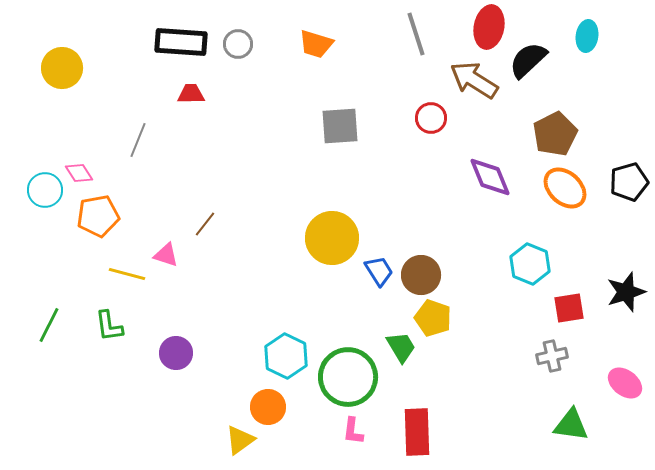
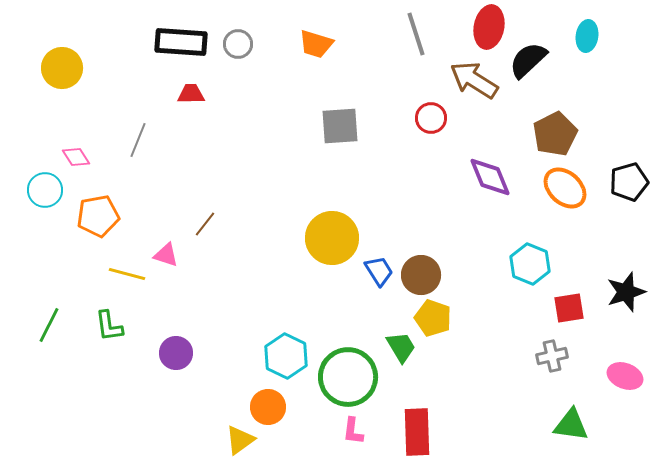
pink diamond at (79, 173): moved 3 px left, 16 px up
pink ellipse at (625, 383): moved 7 px up; rotated 16 degrees counterclockwise
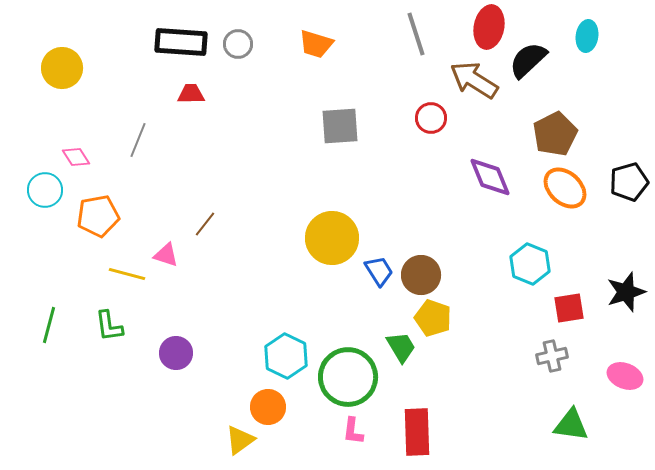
green line at (49, 325): rotated 12 degrees counterclockwise
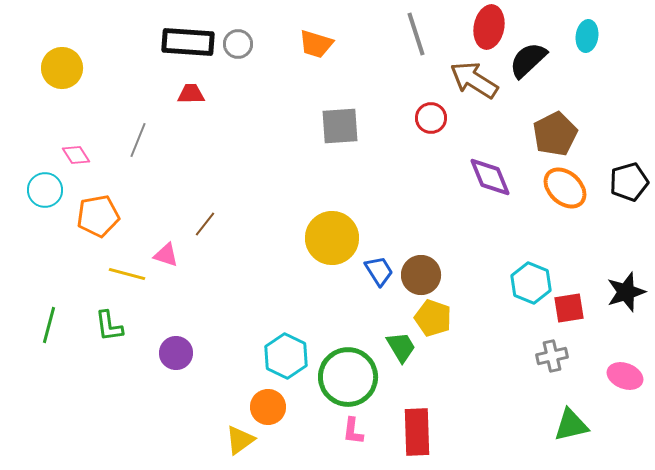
black rectangle at (181, 42): moved 7 px right
pink diamond at (76, 157): moved 2 px up
cyan hexagon at (530, 264): moved 1 px right, 19 px down
green triangle at (571, 425): rotated 21 degrees counterclockwise
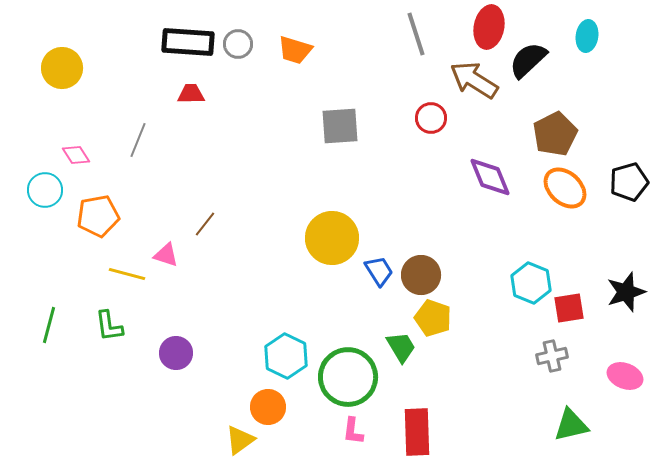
orange trapezoid at (316, 44): moved 21 px left, 6 px down
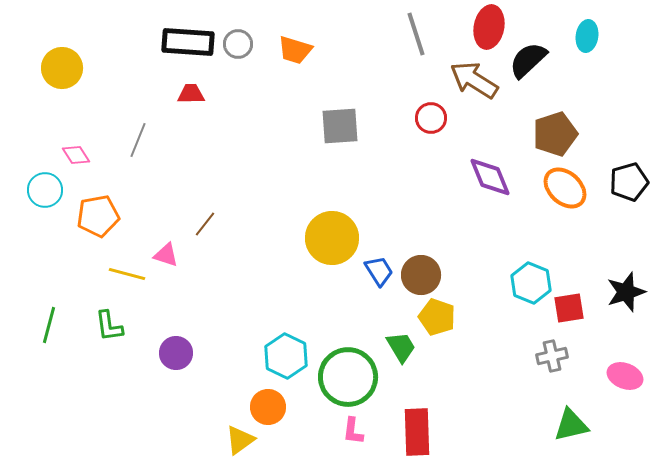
brown pentagon at (555, 134): rotated 9 degrees clockwise
yellow pentagon at (433, 318): moved 4 px right, 1 px up
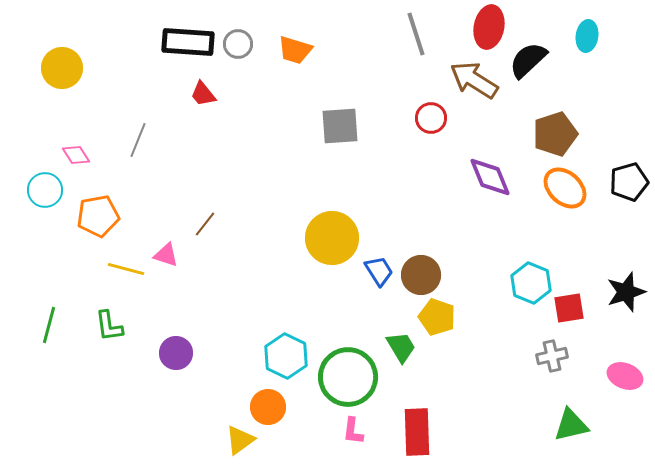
red trapezoid at (191, 94): moved 12 px right; rotated 128 degrees counterclockwise
yellow line at (127, 274): moved 1 px left, 5 px up
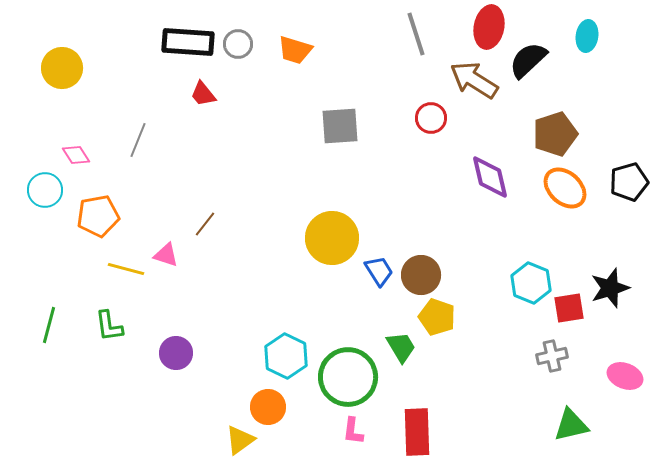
purple diamond at (490, 177): rotated 9 degrees clockwise
black star at (626, 292): moved 16 px left, 4 px up
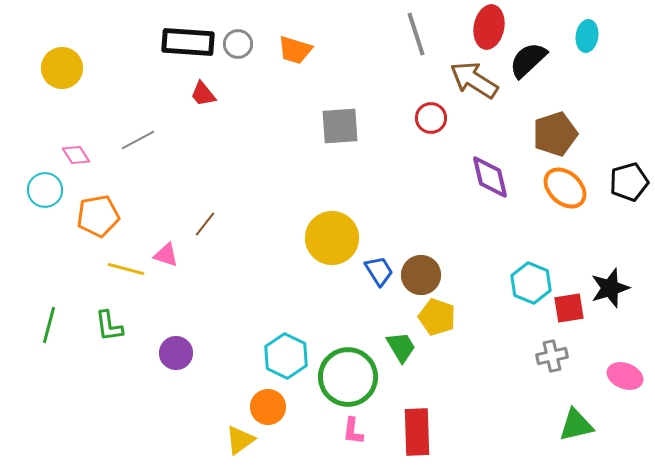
gray line at (138, 140): rotated 40 degrees clockwise
green triangle at (571, 425): moved 5 px right
